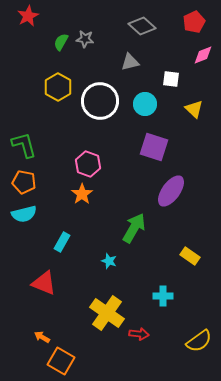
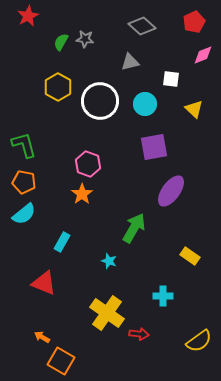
purple square: rotated 28 degrees counterclockwise
cyan semicircle: rotated 25 degrees counterclockwise
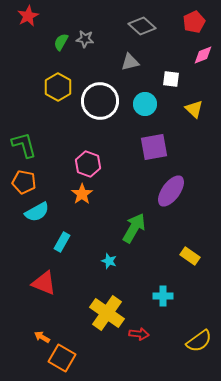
cyan semicircle: moved 13 px right, 2 px up; rotated 10 degrees clockwise
orange square: moved 1 px right, 3 px up
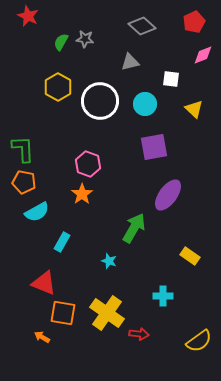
red star: rotated 20 degrees counterclockwise
green L-shape: moved 1 px left, 4 px down; rotated 12 degrees clockwise
purple ellipse: moved 3 px left, 4 px down
orange square: moved 1 px right, 45 px up; rotated 20 degrees counterclockwise
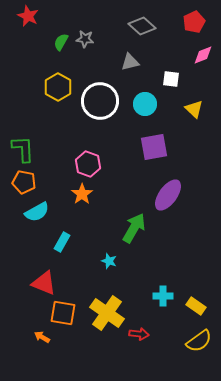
yellow rectangle: moved 6 px right, 50 px down
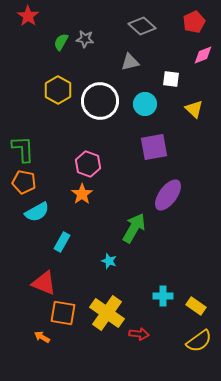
red star: rotated 10 degrees clockwise
yellow hexagon: moved 3 px down
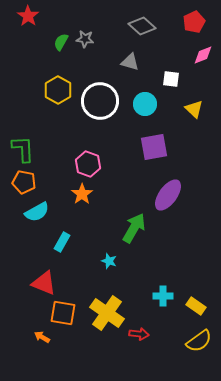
gray triangle: rotated 30 degrees clockwise
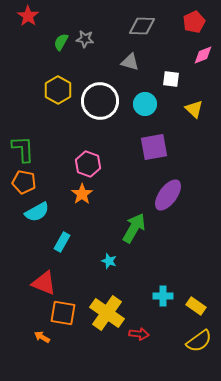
gray diamond: rotated 40 degrees counterclockwise
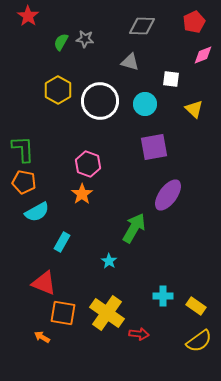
cyan star: rotated 14 degrees clockwise
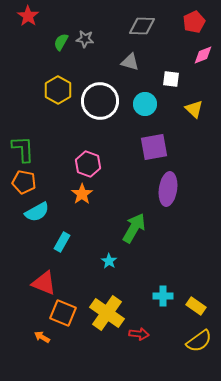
purple ellipse: moved 6 px up; rotated 28 degrees counterclockwise
orange square: rotated 12 degrees clockwise
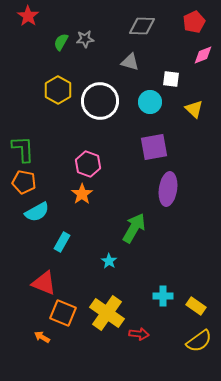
gray star: rotated 12 degrees counterclockwise
cyan circle: moved 5 px right, 2 px up
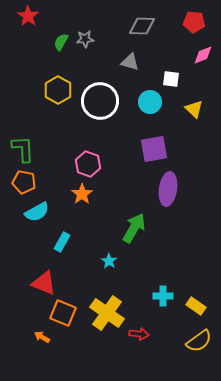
red pentagon: rotated 30 degrees clockwise
purple square: moved 2 px down
